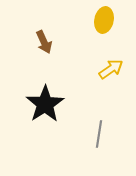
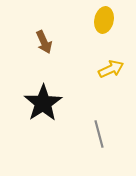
yellow arrow: rotated 10 degrees clockwise
black star: moved 2 px left, 1 px up
gray line: rotated 24 degrees counterclockwise
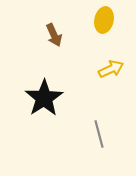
brown arrow: moved 10 px right, 7 px up
black star: moved 1 px right, 5 px up
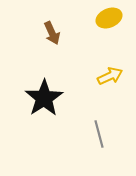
yellow ellipse: moved 5 px right, 2 px up; rotated 55 degrees clockwise
brown arrow: moved 2 px left, 2 px up
yellow arrow: moved 1 px left, 7 px down
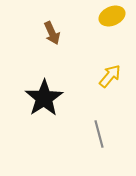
yellow ellipse: moved 3 px right, 2 px up
yellow arrow: rotated 25 degrees counterclockwise
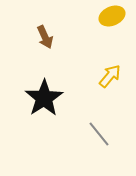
brown arrow: moved 7 px left, 4 px down
gray line: rotated 24 degrees counterclockwise
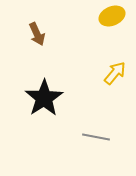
brown arrow: moved 8 px left, 3 px up
yellow arrow: moved 5 px right, 3 px up
gray line: moved 3 px left, 3 px down; rotated 40 degrees counterclockwise
